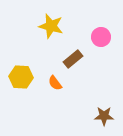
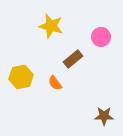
yellow hexagon: rotated 15 degrees counterclockwise
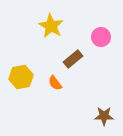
yellow star: rotated 15 degrees clockwise
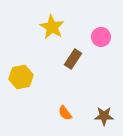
yellow star: moved 1 px right, 1 px down
brown rectangle: rotated 18 degrees counterclockwise
orange semicircle: moved 10 px right, 30 px down
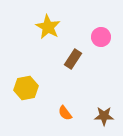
yellow star: moved 4 px left
yellow hexagon: moved 5 px right, 11 px down
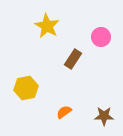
yellow star: moved 1 px left, 1 px up
orange semicircle: moved 1 px left, 1 px up; rotated 91 degrees clockwise
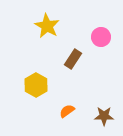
yellow hexagon: moved 10 px right, 3 px up; rotated 20 degrees counterclockwise
orange semicircle: moved 3 px right, 1 px up
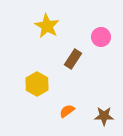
yellow hexagon: moved 1 px right, 1 px up
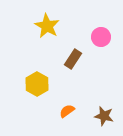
brown star: rotated 12 degrees clockwise
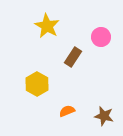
brown rectangle: moved 2 px up
orange semicircle: rotated 14 degrees clockwise
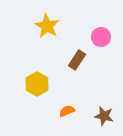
brown rectangle: moved 4 px right, 3 px down
